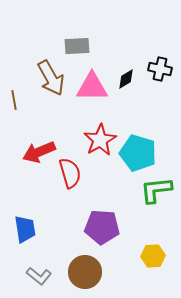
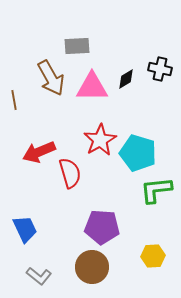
blue trapezoid: rotated 16 degrees counterclockwise
brown circle: moved 7 px right, 5 px up
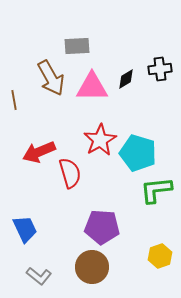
black cross: rotated 20 degrees counterclockwise
yellow hexagon: moved 7 px right; rotated 15 degrees counterclockwise
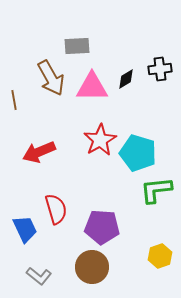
red semicircle: moved 14 px left, 36 px down
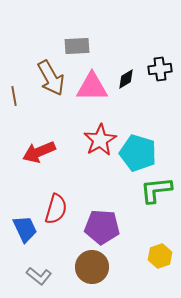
brown line: moved 4 px up
red semicircle: rotated 32 degrees clockwise
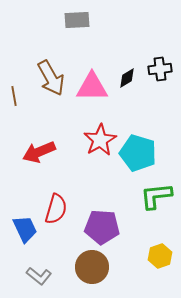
gray rectangle: moved 26 px up
black diamond: moved 1 px right, 1 px up
green L-shape: moved 6 px down
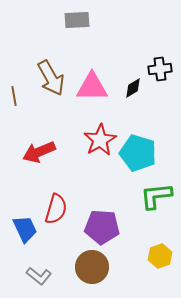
black diamond: moved 6 px right, 10 px down
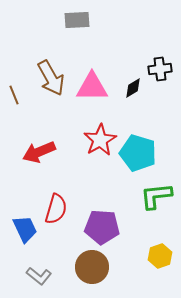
brown line: moved 1 px up; rotated 12 degrees counterclockwise
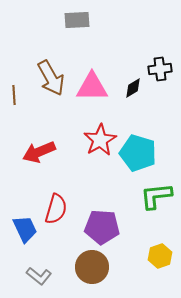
brown line: rotated 18 degrees clockwise
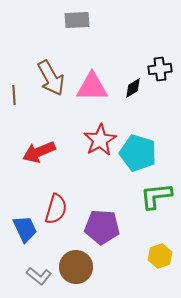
brown circle: moved 16 px left
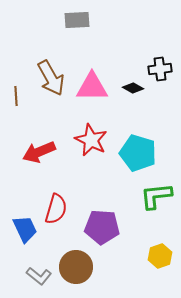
black diamond: rotated 60 degrees clockwise
brown line: moved 2 px right, 1 px down
red star: moved 9 px left; rotated 16 degrees counterclockwise
